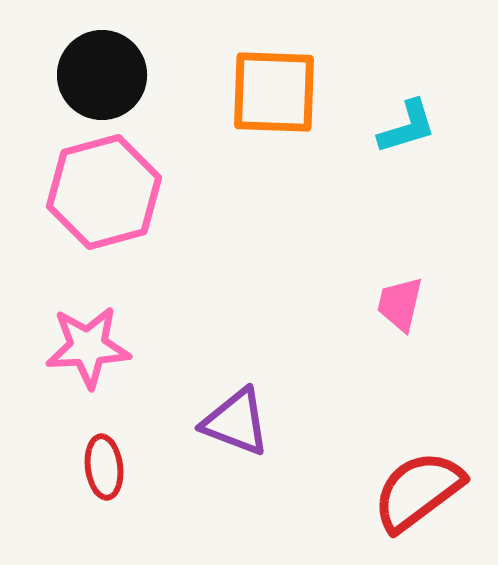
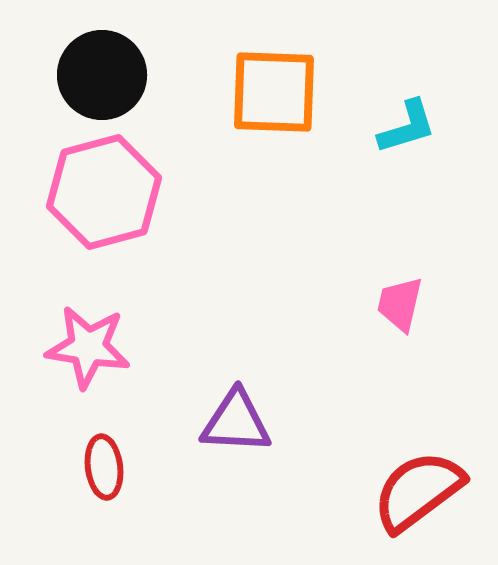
pink star: rotated 12 degrees clockwise
purple triangle: rotated 18 degrees counterclockwise
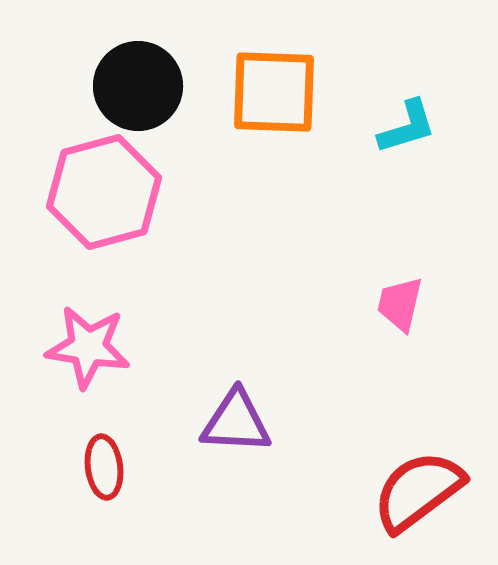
black circle: moved 36 px right, 11 px down
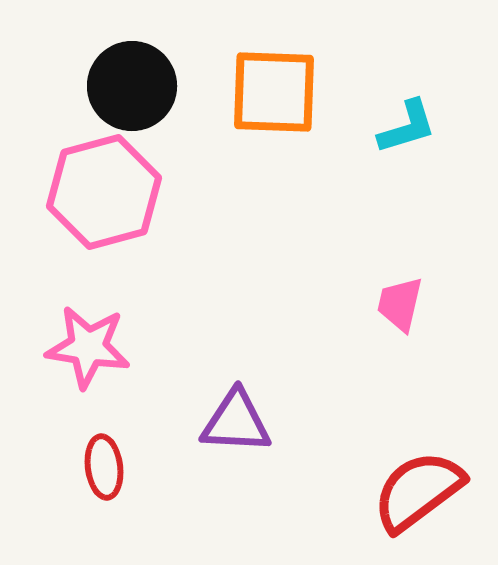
black circle: moved 6 px left
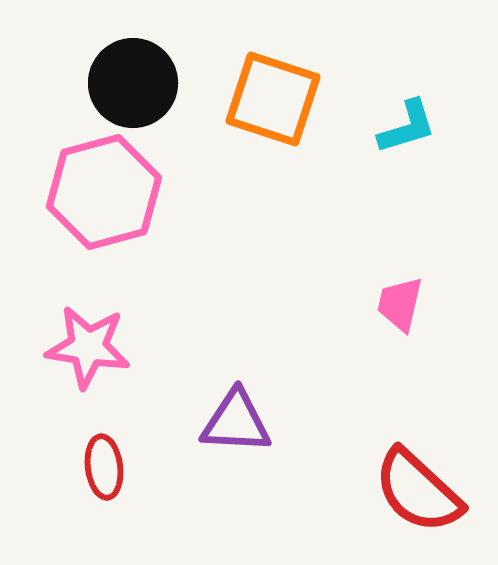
black circle: moved 1 px right, 3 px up
orange square: moved 1 px left, 7 px down; rotated 16 degrees clockwise
red semicircle: rotated 100 degrees counterclockwise
